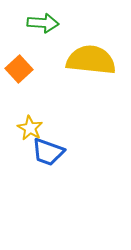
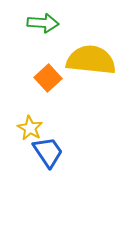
orange square: moved 29 px right, 9 px down
blue trapezoid: rotated 144 degrees counterclockwise
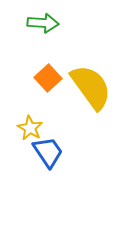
yellow semicircle: moved 27 px down; rotated 48 degrees clockwise
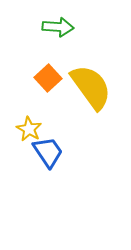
green arrow: moved 15 px right, 4 px down
yellow star: moved 1 px left, 1 px down
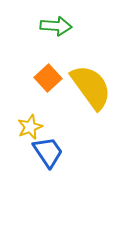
green arrow: moved 2 px left, 1 px up
yellow star: moved 1 px right, 2 px up; rotated 20 degrees clockwise
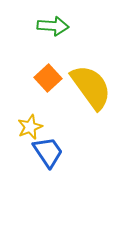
green arrow: moved 3 px left
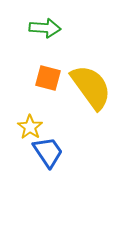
green arrow: moved 8 px left, 2 px down
orange square: rotated 32 degrees counterclockwise
yellow star: rotated 15 degrees counterclockwise
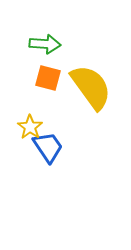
green arrow: moved 16 px down
blue trapezoid: moved 5 px up
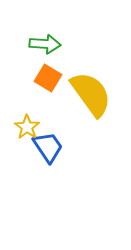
orange square: rotated 16 degrees clockwise
yellow semicircle: moved 7 px down
yellow star: moved 3 px left
